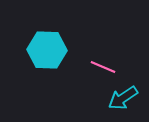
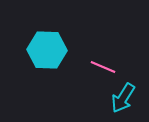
cyan arrow: rotated 24 degrees counterclockwise
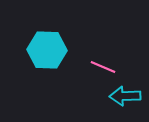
cyan arrow: moved 2 px right, 2 px up; rotated 56 degrees clockwise
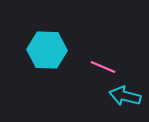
cyan arrow: rotated 16 degrees clockwise
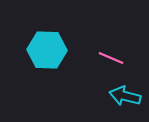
pink line: moved 8 px right, 9 px up
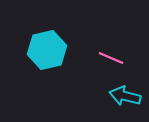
cyan hexagon: rotated 15 degrees counterclockwise
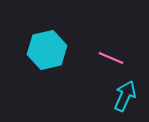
cyan arrow: rotated 100 degrees clockwise
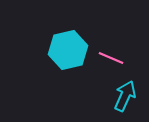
cyan hexagon: moved 21 px right
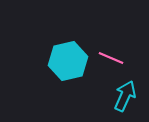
cyan hexagon: moved 11 px down
